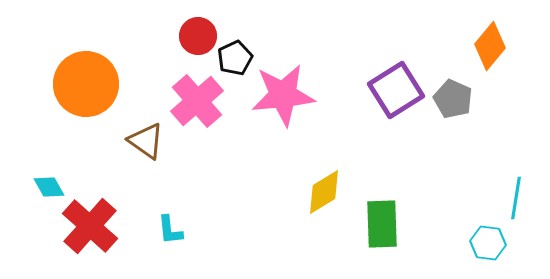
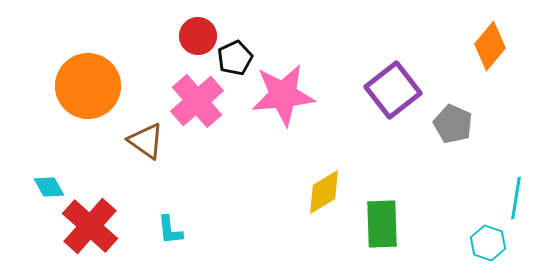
orange circle: moved 2 px right, 2 px down
purple square: moved 3 px left; rotated 6 degrees counterclockwise
gray pentagon: moved 25 px down
cyan hexagon: rotated 12 degrees clockwise
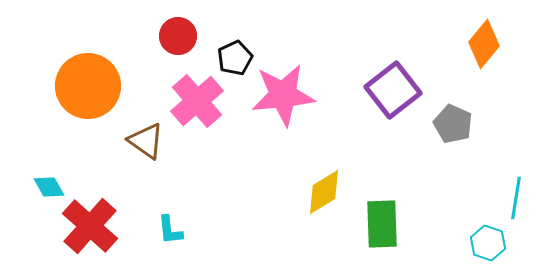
red circle: moved 20 px left
orange diamond: moved 6 px left, 2 px up
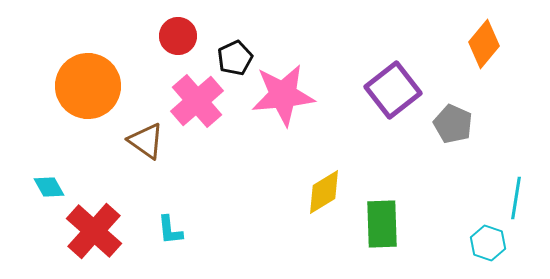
red cross: moved 4 px right, 5 px down
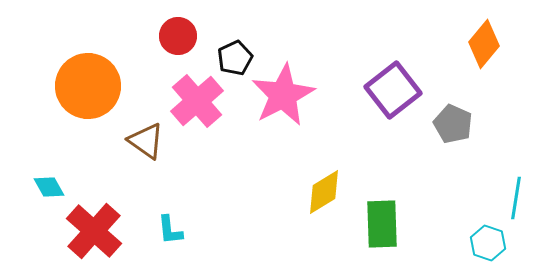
pink star: rotated 22 degrees counterclockwise
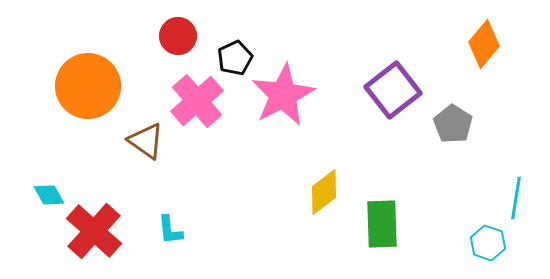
gray pentagon: rotated 9 degrees clockwise
cyan diamond: moved 8 px down
yellow diamond: rotated 6 degrees counterclockwise
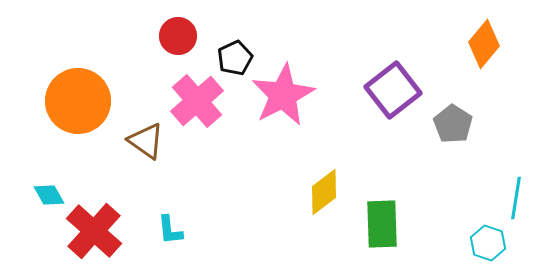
orange circle: moved 10 px left, 15 px down
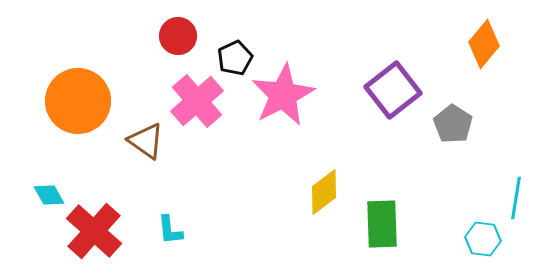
cyan hexagon: moved 5 px left, 4 px up; rotated 12 degrees counterclockwise
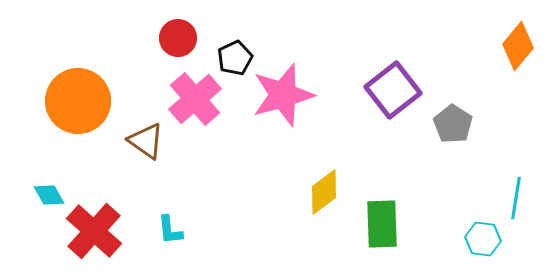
red circle: moved 2 px down
orange diamond: moved 34 px right, 2 px down
pink star: rotated 12 degrees clockwise
pink cross: moved 2 px left, 2 px up
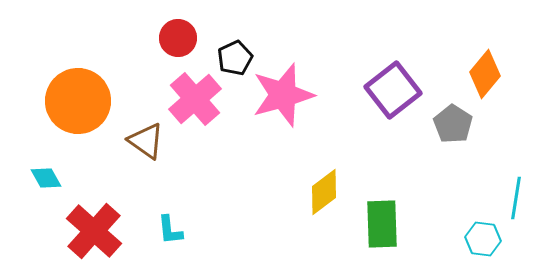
orange diamond: moved 33 px left, 28 px down
cyan diamond: moved 3 px left, 17 px up
